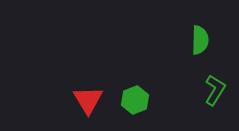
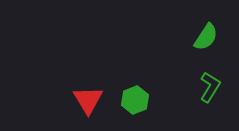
green semicircle: moved 6 px right, 3 px up; rotated 32 degrees clockwise
green L-shape: moved 5 px left, 3 px up
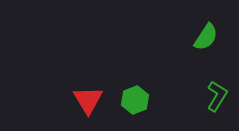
green L-shape: moved 7 px right, 9 px down
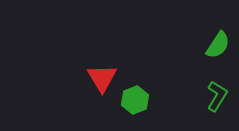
green semicircle: moved 12 px right, 8 px down
red triangle: moved 14 px right, 22 px up
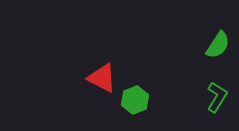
red triangle: rotated 32 degrees counterclockwise
green L-shape: moved 1 px down
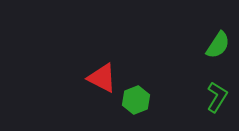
green hexagon: moved 1 px right
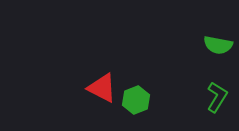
green semicircle: rotated 68 degrees clockwise
red triangle: moved 10 px down
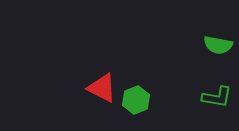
green L-shape: rotated 68 degrees clockwise
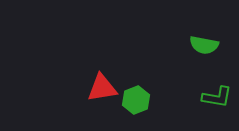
green semicircle: moved 14 px left
red triangle: rotated 36 degrees counterclockwise
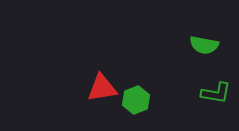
green L-shape: moved 1 px left, 4 px up
